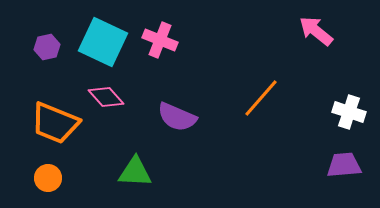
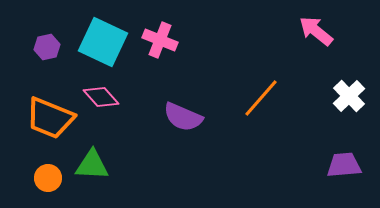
pink diamond: moved 5 px left
white cross: moved 16 px up; rotated 28 degrees clockwise
purple semicircle: moved 6 px right
orange trapezoid: moved 5 px left, 5 px up
green triangle: moved 43 px left, 7 px up
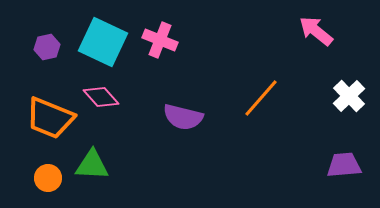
purple semicircle: rotated 9 degrees counterclockwise
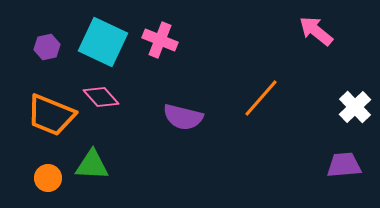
white cross: moved 6 px right, 11 px down
orange trapezoid: moved 1 px right, 3 px up
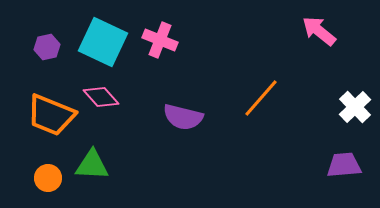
pink arrow: moved 3 px right
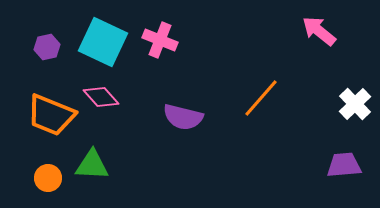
white cross: moved 3 px up
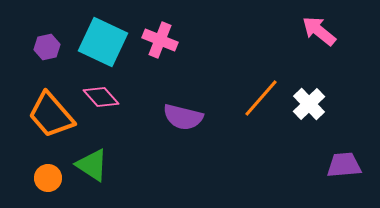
white cross: moved 46 px left
orange trapezoid: rotated 27 degrees clockwise
green triangle: rotated 30 degrees clockwise
